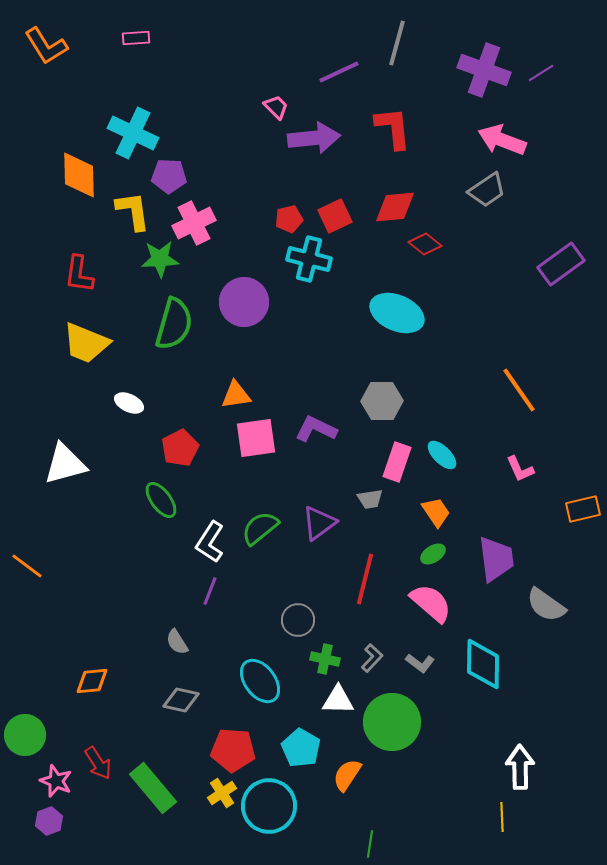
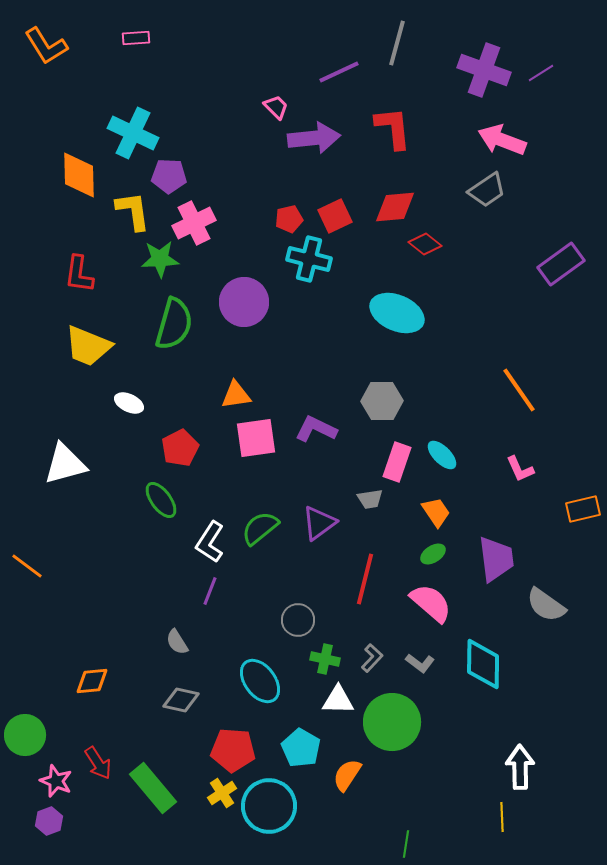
yellow trapezoid at (86, 343): moved 2 px right, 3 px down
green line at (370, 844): moved 36 px right
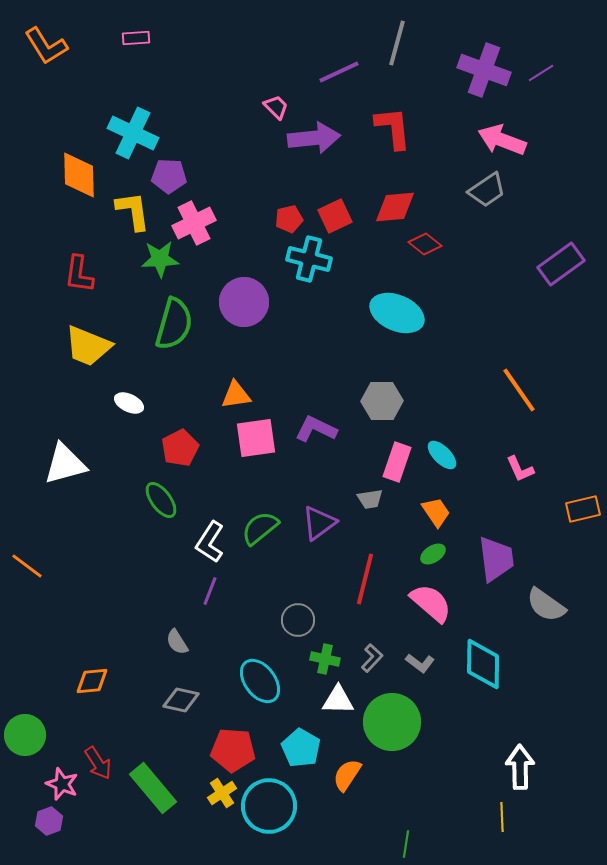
pink star at (56, 781): moved 6 px right, 3 px down
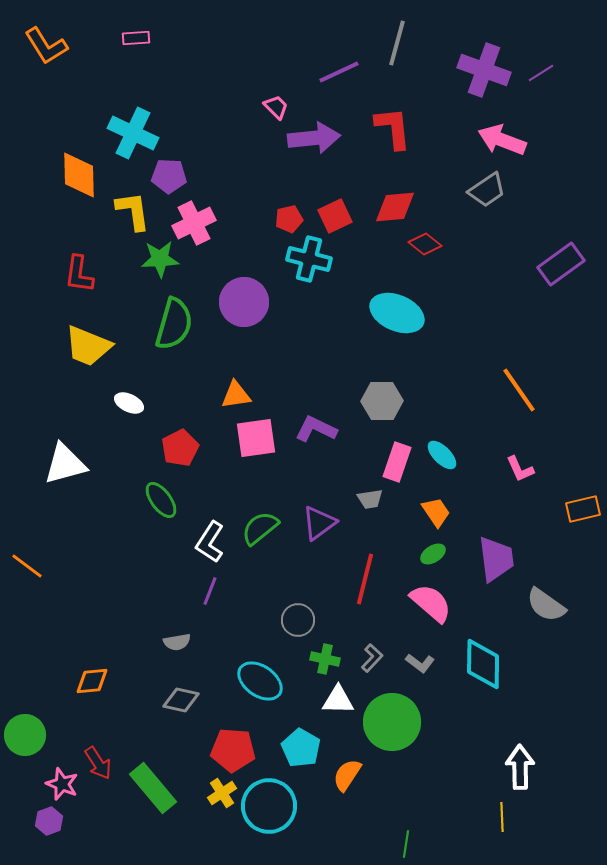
gray semicircle at (177, 642): rotated 68 degrees counterclockwise
cyan ellipse at (260, 681): rotated 18 degrees counterclockwise
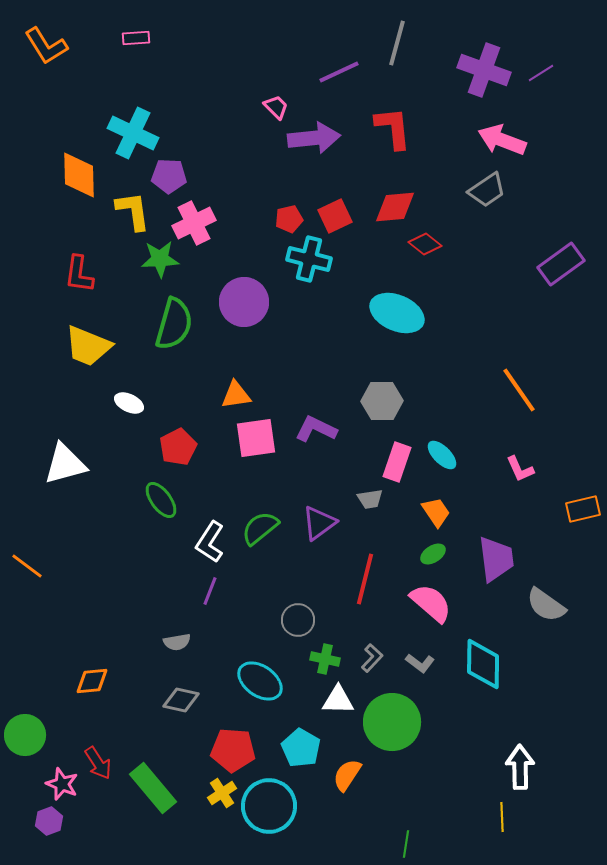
red pentagon at (180, 448): moved 2 px left, 1 px up
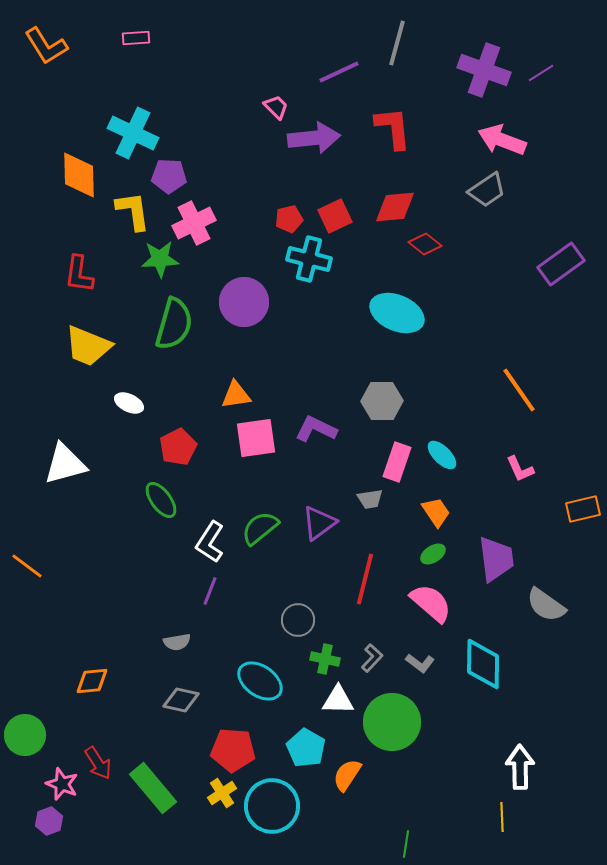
cyan pentagon at (301, 748): moved 5 px right
cyan circle at (269, 806): moved 3 px right
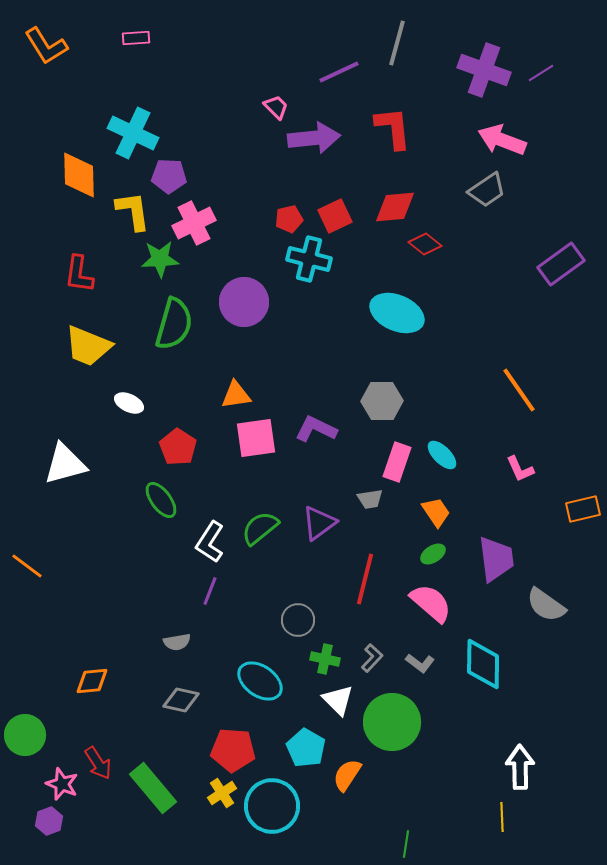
red pentagon at (178, 447): rotated 12 degrees counterclockwise
white triangle at (338, 700): rotated 44 degrees clockwise
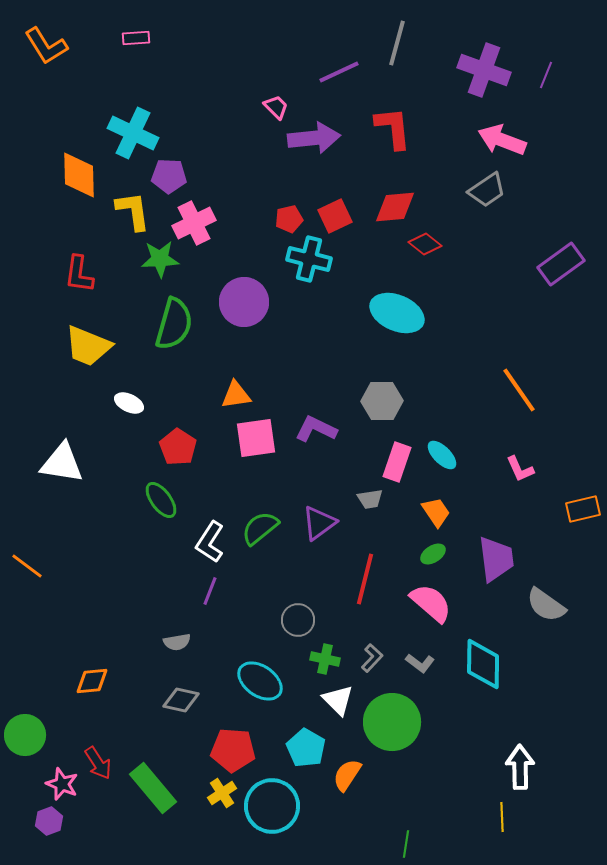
purple line at (541, 73): moved 5 px right, 2 px down; rotated 36 degrees counterclockwise
white triangle at (65, 464): moved 3 px left, 1 px up; rotated 24 degrees clockwise
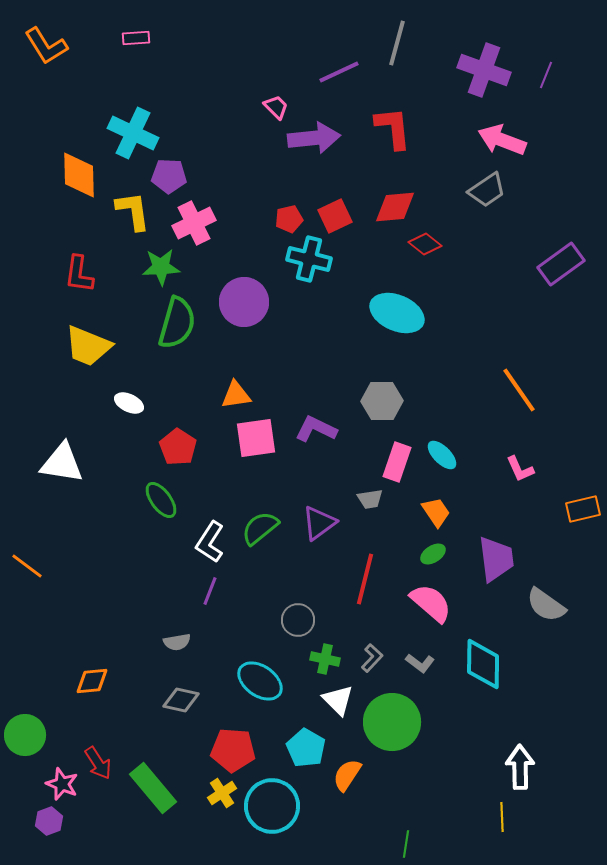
green star at (160, 259): moved 1 px right, 8 px down
green semicircle at (174, 324): moved 3 px right, 1 px up
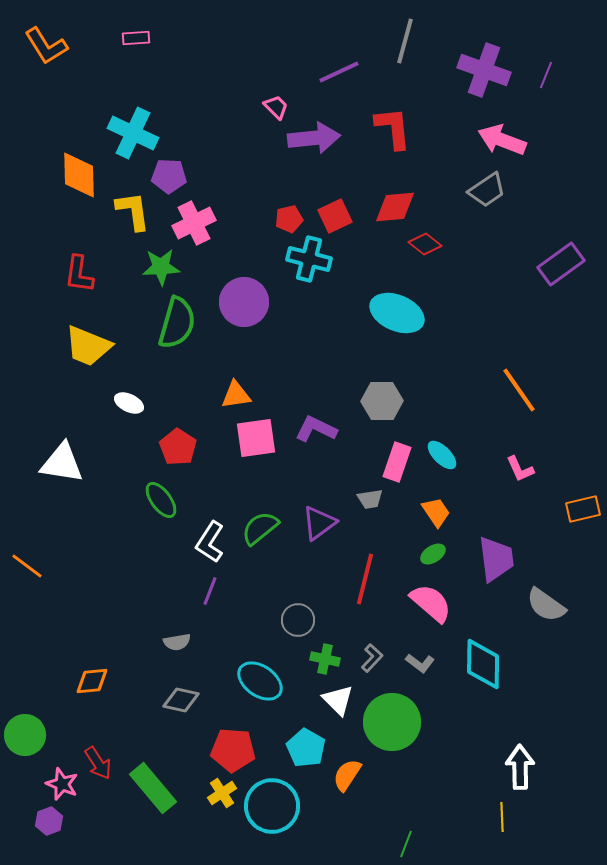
gray line at (397, 43): moved 8 px right, 2 px up
green line at (406, 844): rotated 12 degrees clockwise
